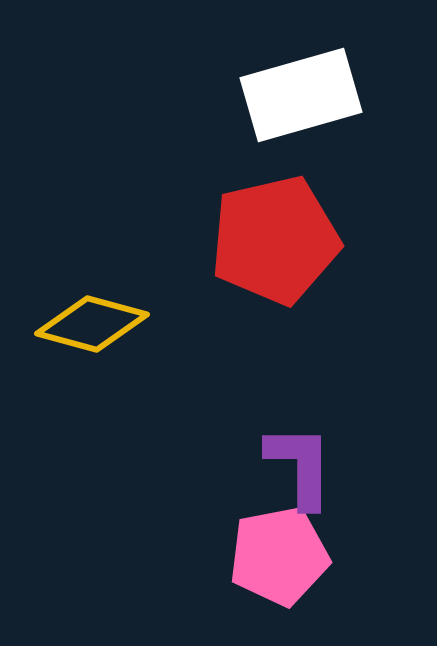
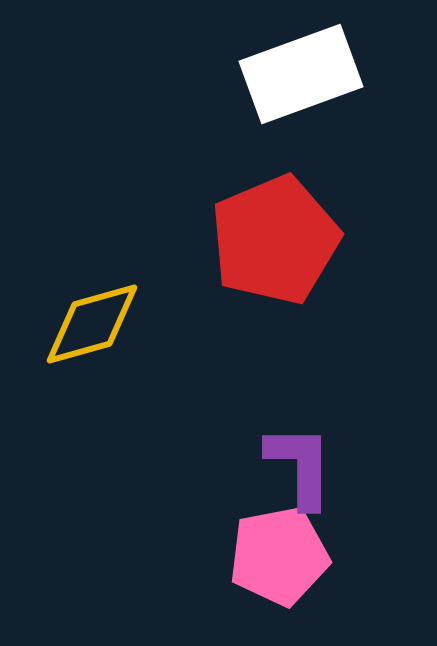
white rectangle: moved 21 px up; rotated 4 degrees counterclockwise
red pentagon: rotated 10 degrees counterclockwise
yellow diamond: rotated 31 degrees counterclockwise
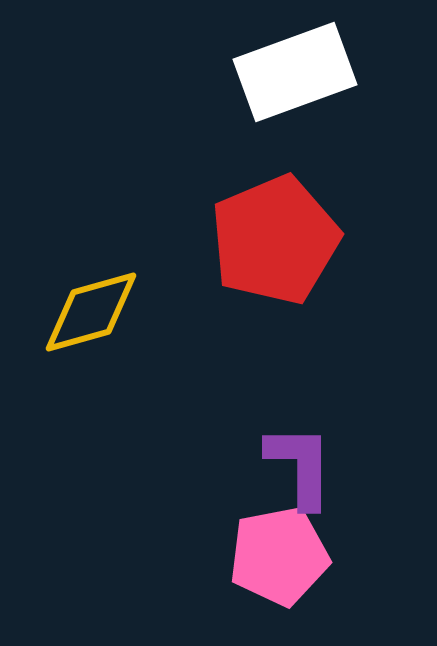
white rectangle: moved 6 px left, 2 px up
yellow diamond: moved 1 px left, 12 px up
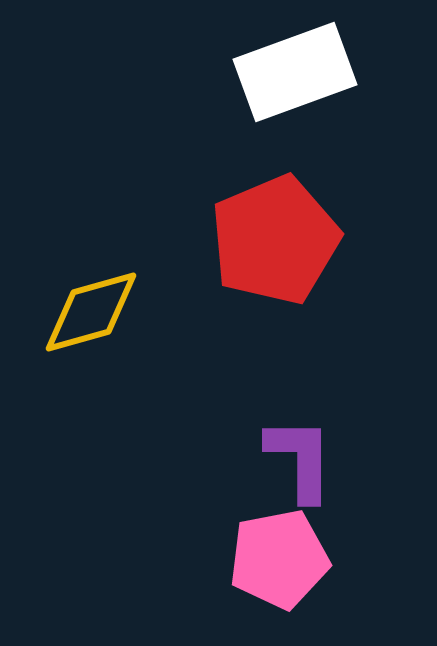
purple L-shape: moved 7 px up
pink pentagon: moved 3 px down
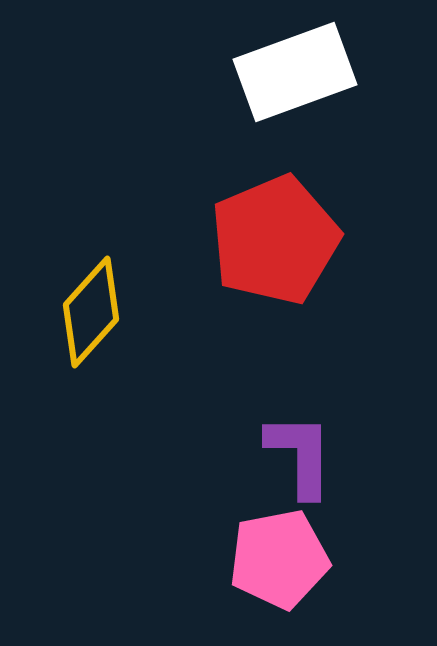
yellow diamond: rotated 32 degrees counterclockwise
purple L-shape: moved 4 px up
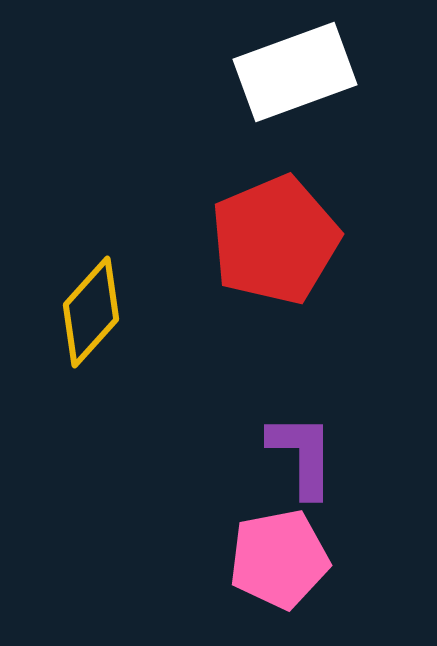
purple L-shape: moved 2 px right
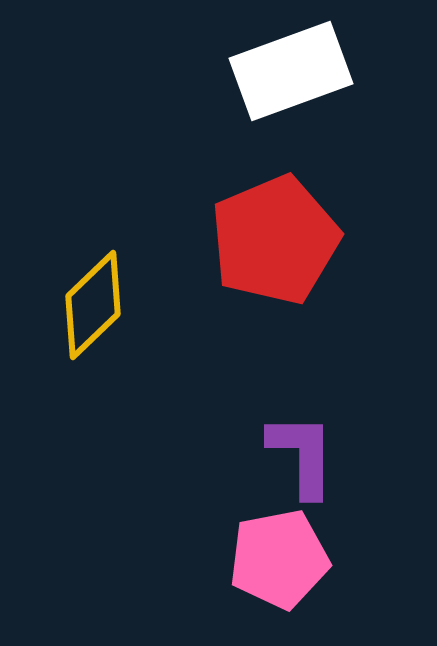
white rectangle: moved 4 px left, 1 px up
yellow diamond: moved 2 px right, 7 px up; rotated 4 degrees clockwise
